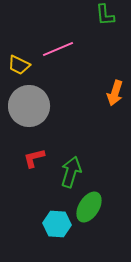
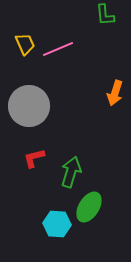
yellow trapezoid: moved 6 px right, 21 px up; rotated 140 degrees counterclockwise
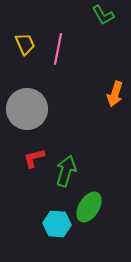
green L-shape: moved 2 px left; rotated 25 degrees counterclockwise
pink line: rotated 56 degrees counterclockwise
orange arrow: moved 1 px down
gray circle: moved 2 px left, 3 px down
green arrow: moved 5 px left, 1 px up
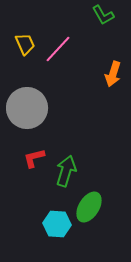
pink line: rotated 32 degrees clockwise
orange arrow: moved 2 px left, 20 px up
gray circle: moved 1 px up
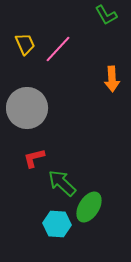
green L-shape: moved 3 px right
orange arrow: moved 1 px left, 5 px down; rotated 20 degrees counterclockwise
green arrow: moved 4 px left, 12 px down; rotated 64 degrees counterclockwise
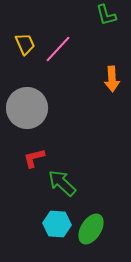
green L-shape: rotated 15 degrees clockwise
green ellipse: moved 2 px right, 22 px down
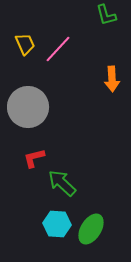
gray circle: moved 1 px right, 1 px up
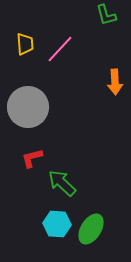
yellow trapezoid: rotated 20 degrees clockwise
pink line: moved 2 px right
orange arrow: moved 3 px right, 3 px down
red L-shape: moved 2 px left
